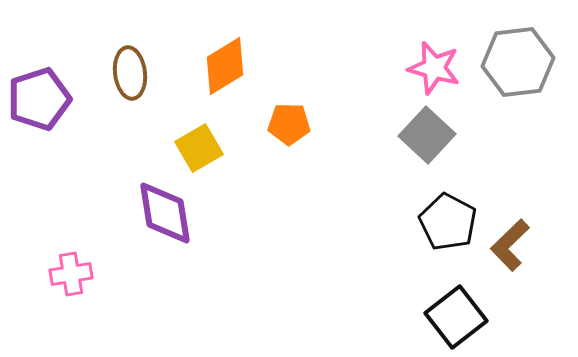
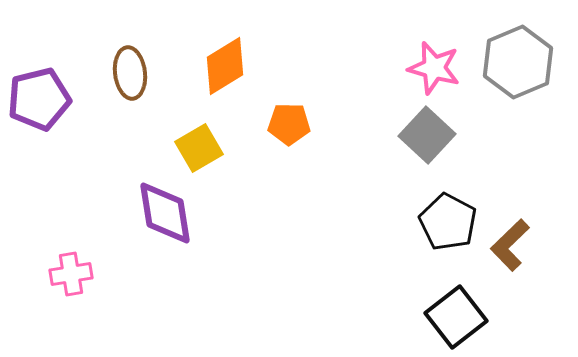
gray hexagon: rotated 16 degrees counterclockwise
purple pentagon: rotated 4 degrees clockwise
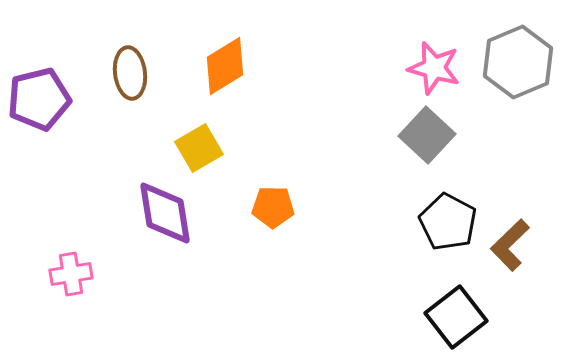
orange pentagon: moved 16 px left, 83 px down
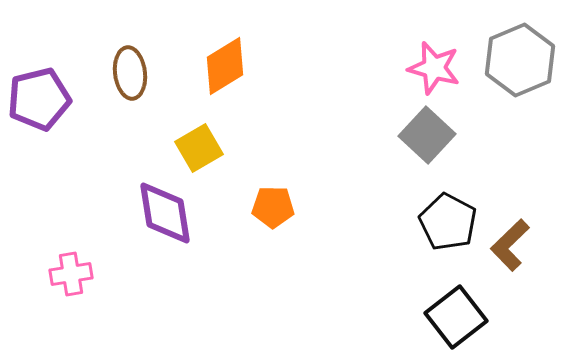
gray hexagon: moved 2 px right, 2 px up
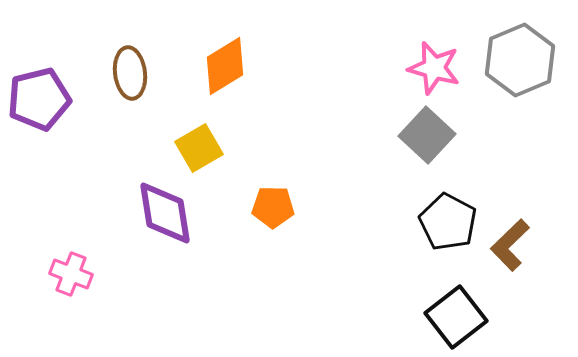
pink cross: rotated 30 degrees clockwise
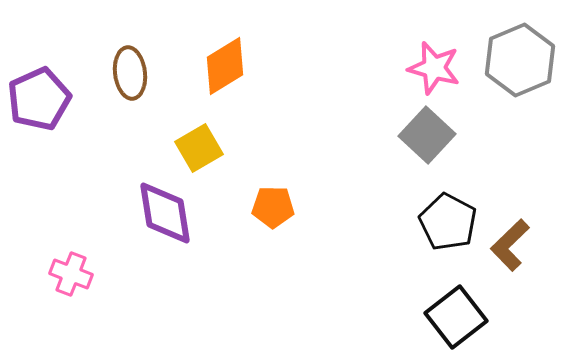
purple pentagon: rotated 10 degrees counterclockwise
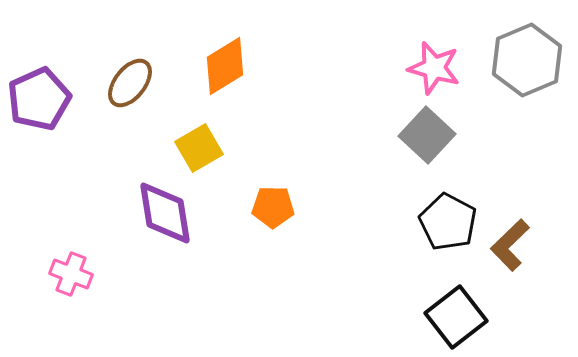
gray hexagon: moved 7 px right
brown ellipse: moved 10 px down; rotated 45 degrees clockwise
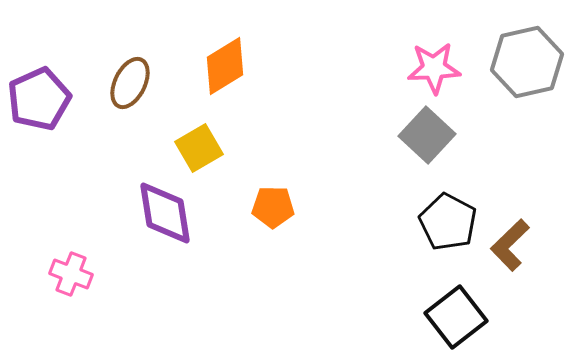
gray hexagon: moved 2 px down; rotated 10 degrees clockwise
pink star: rotated 18 degrees counterclockwise
brown ellipse: rotated 12 degrees counterclockwise
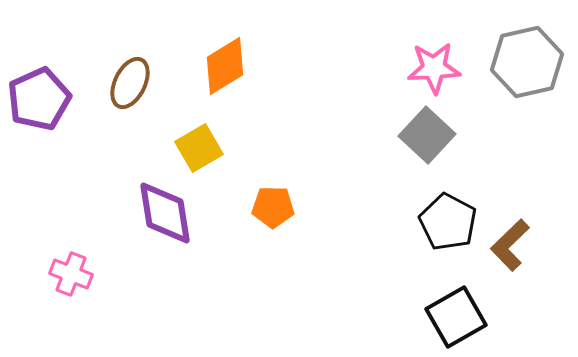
black square: rotated 8 degrees clockwise
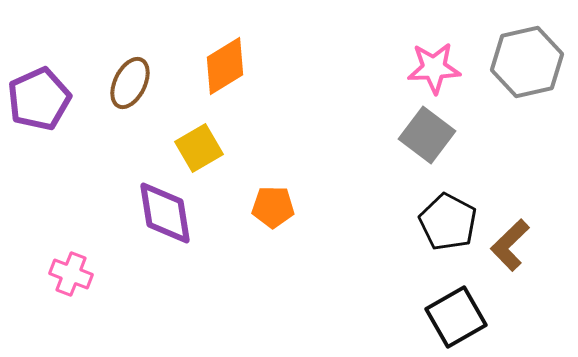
gray square: rotated 6 degrees counterclockwise
